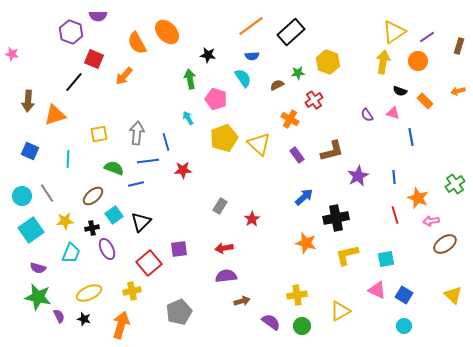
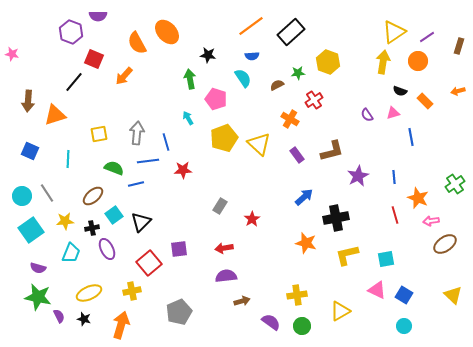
pink triangle at (393, 113): rotated 32 degrees counterclockwise
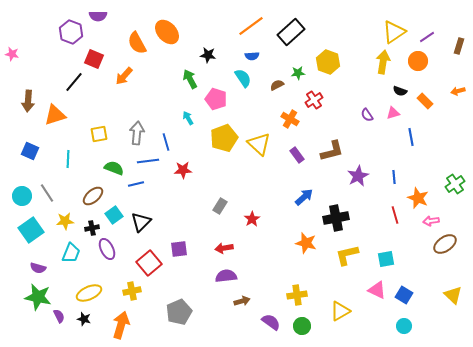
green arrow at (190, 79): rotated 18 degrees counterclockwise
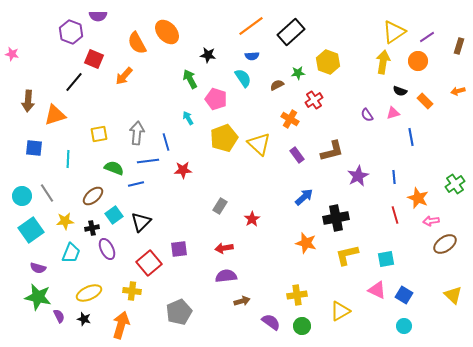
blue square at (30, 151): moved 4 px right, 3 px up; rotated 18 degrees counterclockwise
yellow cross at (132, 291): rotated 18 degrees clockwise
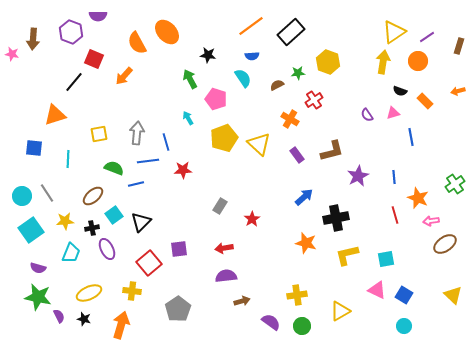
brown arrow at (28, 101): moved 5 px right, 62 px up
gray pentagon at (179, 312): moved 1 px left, 3 px up; rotated 10 degrees counterclockwise
